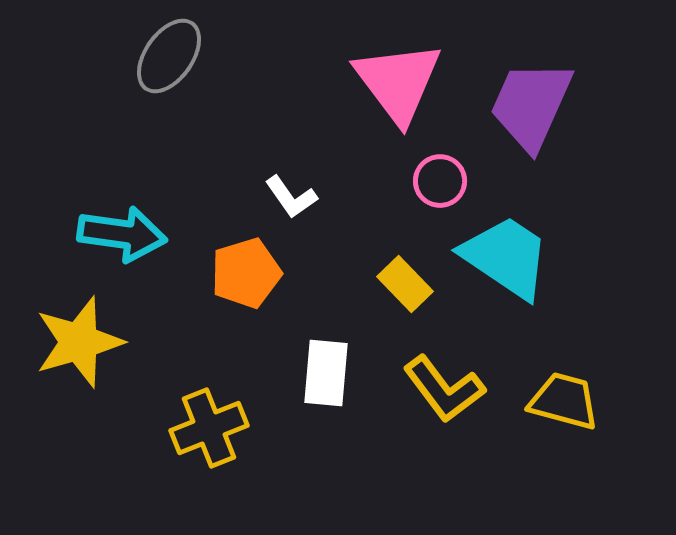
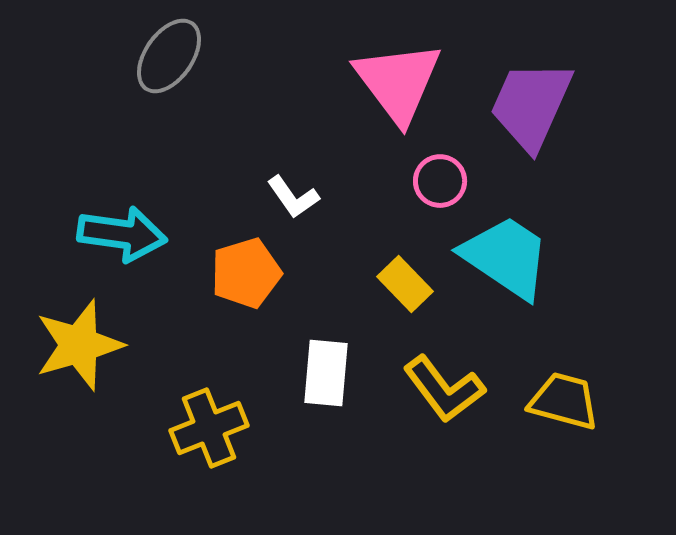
white L-shape: moved 2 px right
yellow star: moved 3 px down
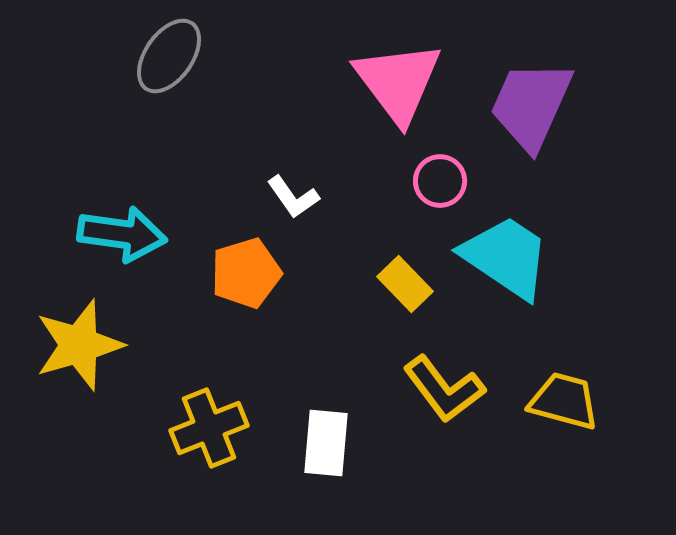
white rectangle: moved 70 px down
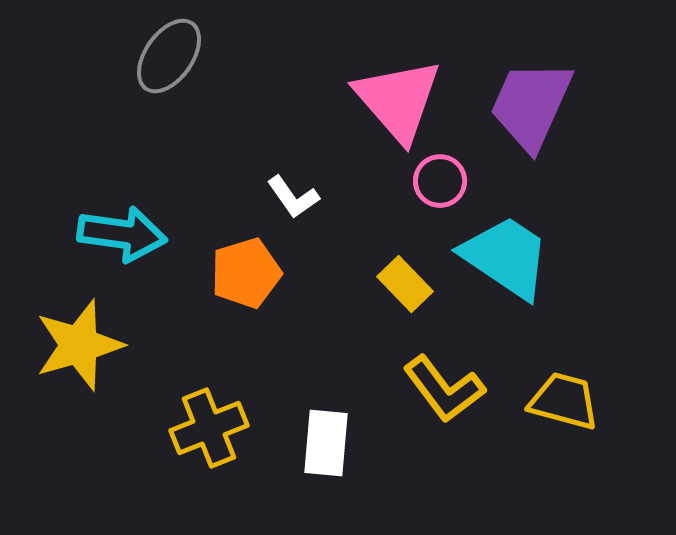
pink triangle: moved 18 px down; rotated 4 degrees counterclockwise
